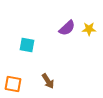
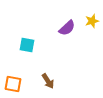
yellow star: moved 3 px right, 8 px up; rotated 16 degrees counterclockwise
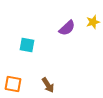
yellow star: moved 1 px right, 1 px down
brown arrow: moved 4 px down
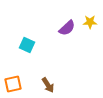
yellow star: moved 3 px left; rotated 16 degrees clockwise
cyan square: rotated 14 degrees clockwise
orange square: rotated 24 degrees counterclockwise
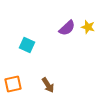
yellow star: moved 2 px left, 5 px down; rotated 16 degrees clockwise
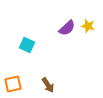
yellow star: moved 1 px up
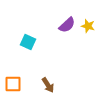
purple semicircle: moved 3 px up
cyan square: moved 1 px right, 3 px up
orange square: rotated 12 degrees clockwise
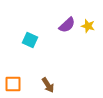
cyan square: moved 2 px right, 2 px up
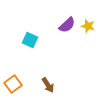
orange square: rotated 36 degrees counterclockwise
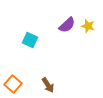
orange square: rotated 12 degrees counterclockwise
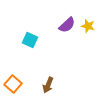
brown arrow: rotated 56 degrees clockwise
